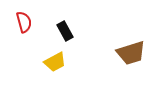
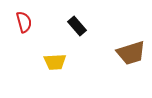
black rectangle: moved 12 px right, 5 px up; rotated 12 degrees counterclockwise
yellow trapezoid: rotated 25 degrees clockwise
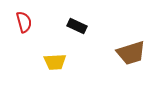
black rectangle: rotated 24 degrees counterclockwise
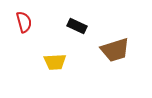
brown trapezoid: moved 16 px left, 3 px up
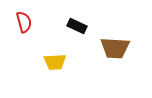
brown trapezoid: moved 2 px up; rotated 20 degrees clockwise
